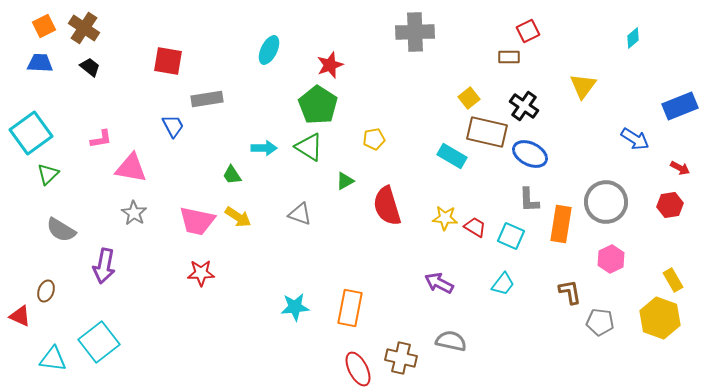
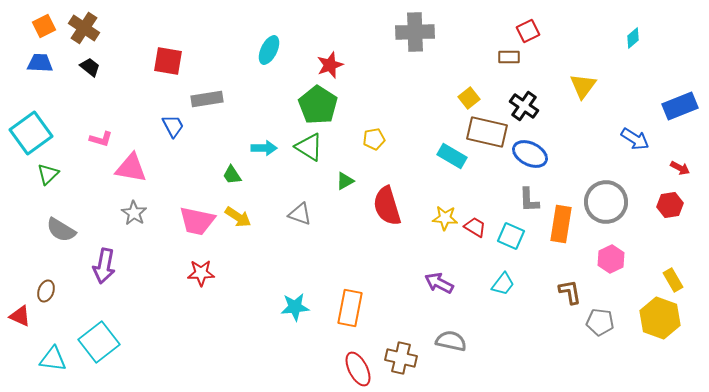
pink L-shape at (101, 139): rotated 25 degrees clockwise
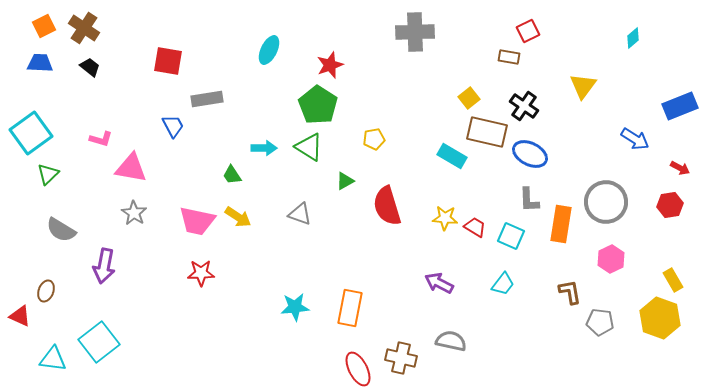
brown rectangle at (509, 57): rotated 10 degrees clockwise
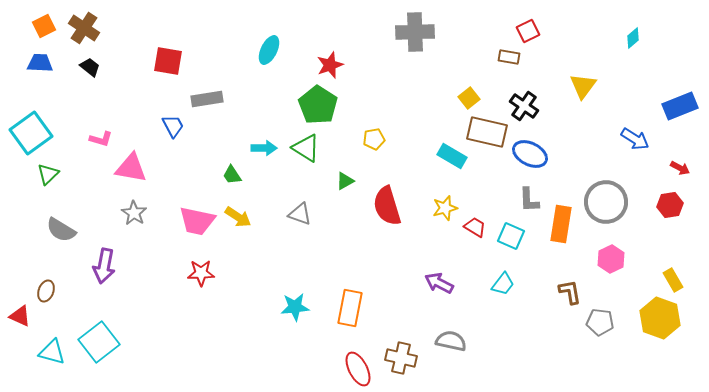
green triangle at (309, 147): moved 3 px left, 1 px down
yellow star at (445, 218): moved 10 px up; rotated 20 degrees counterclockwise
cyan triangle at (53, 359): moved 1 px left, 7 px up; rotated 8 degrees clockwise
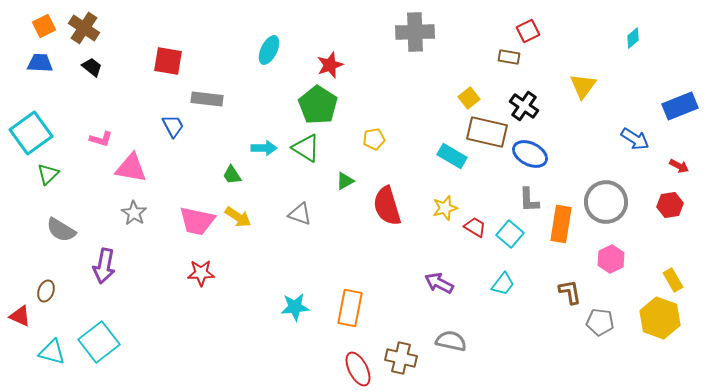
black trapezoid at (90, 67): moved 2 px right
gray rectangle at (207, 99): rotated 16 degrees clockwise
red arrow at (680, 168): moved 1 px left, 2 px up
cyan square at (511, 236): moved 1 px left, 2 px up; rotated 16 degrees clockwise
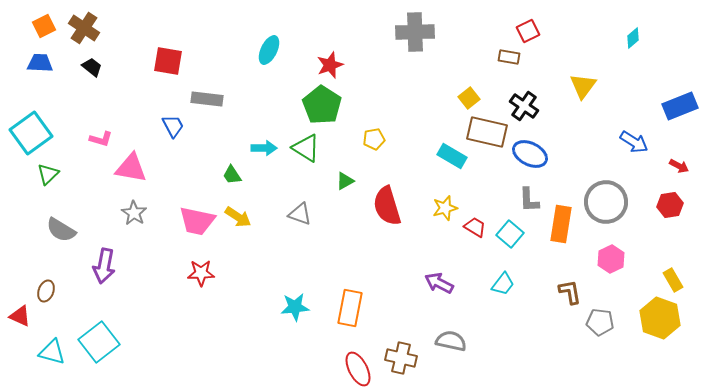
green pentagon at (318, 105): moved 4 px right
blue arrow at (635, 139): moved 1 px left, 3 px down
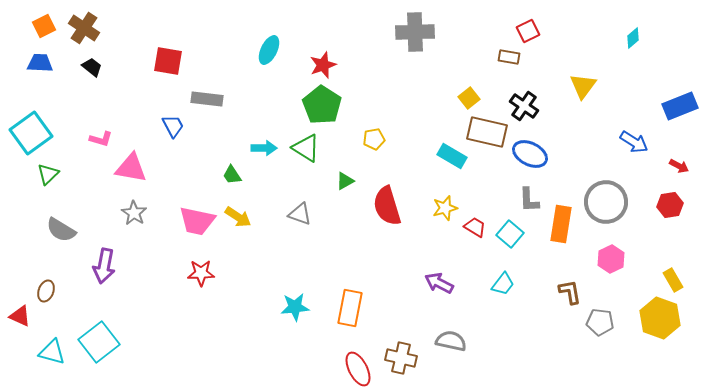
red star at (330, 65): moved 7 px left
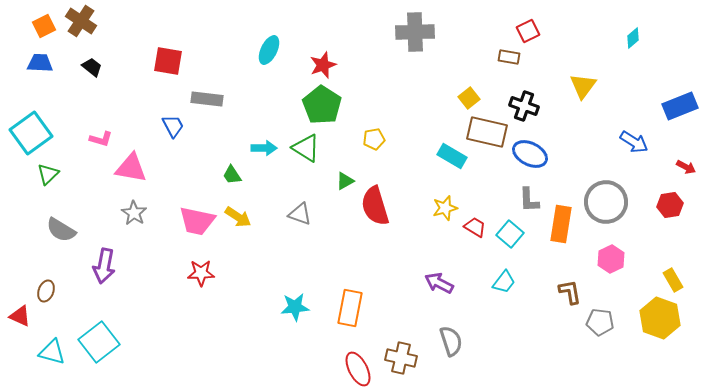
brown cross at (84, 28): moved 3 px left, 7 px up
black cross at (524, 106): rotated 16 degrees counterclockwise
red arrow at (679, 166): moved 7 px right, 1 px down
red semicircle at (387, 206): moved 12 px left
cyan trapezoid at (503, 284): moved 1 px right, 2 px up
gray semicircle at (451, 341): rotated 60 degrees clockwise
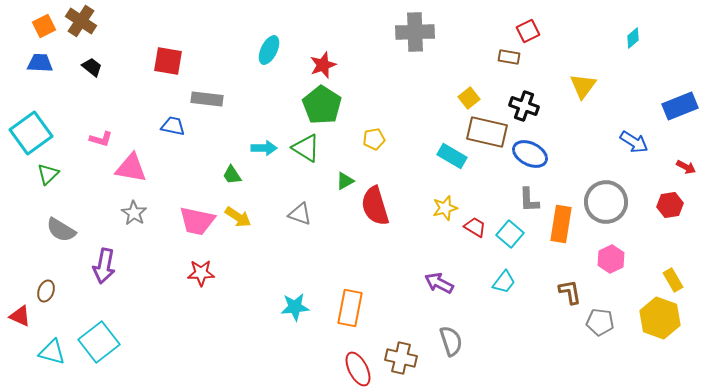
blue trapezoid at (173, 126): rotated 50 degrees counterclockwise
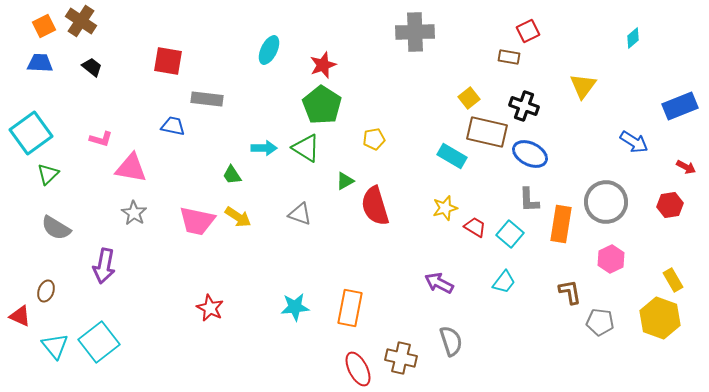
gray semicircle at (61, 230): moved 5 px left, 2 px up
red star at (201, 273): moved 9 px right, 35 px down; rotated 28 degrees clockwise
cyan triangle at (52, 352): moved 3 px right, 6 px up; rotated 36 degrees clockwise
